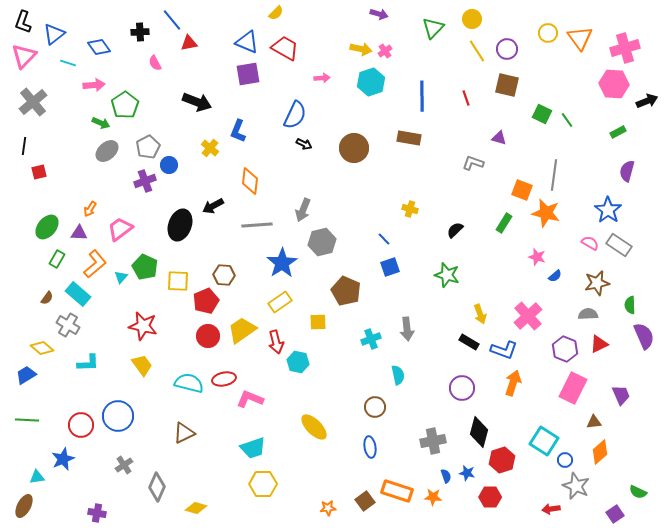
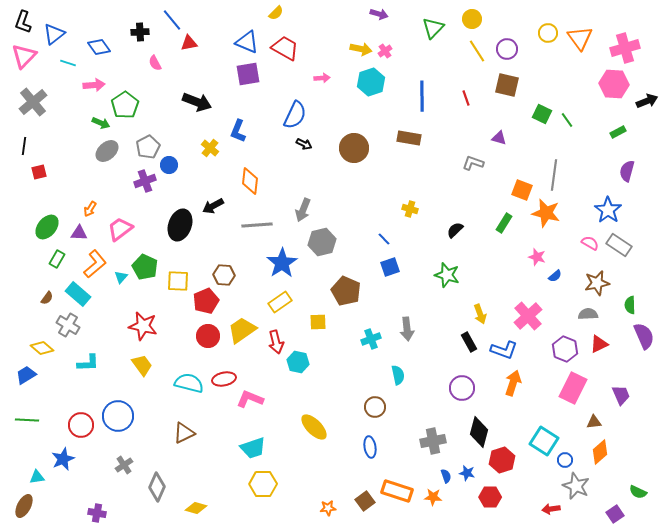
black rectangle at (469, 342): rotated 30 degrees clockwise
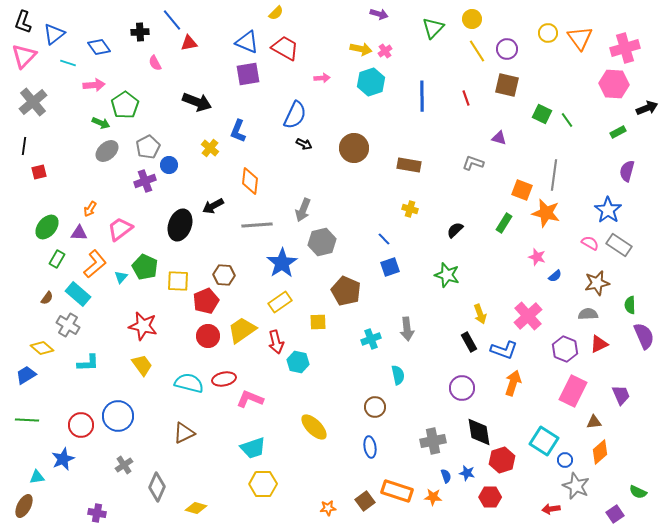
black arrow at (647, 101): moved 7 px down
brown rectangle at (409, 138): moved 27 px down
pink rectangle at (573, 388): moved 3 px down
black diamond at (479, 432): rotated 24 degrees counterclockwise
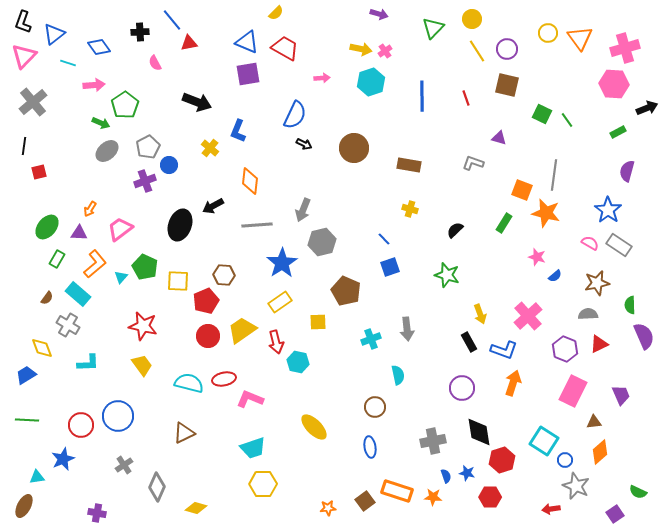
yellow diamond at (42, 348): rotated 30 degrees clockwise
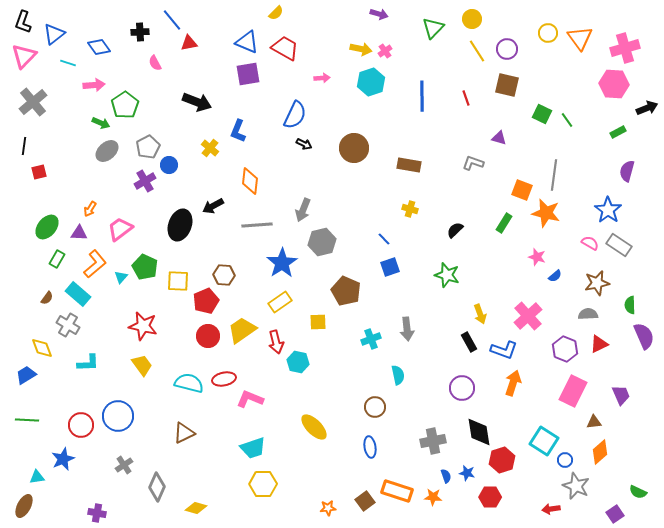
purple cross at (145, 181): rotated 10 degrees counterclockwise
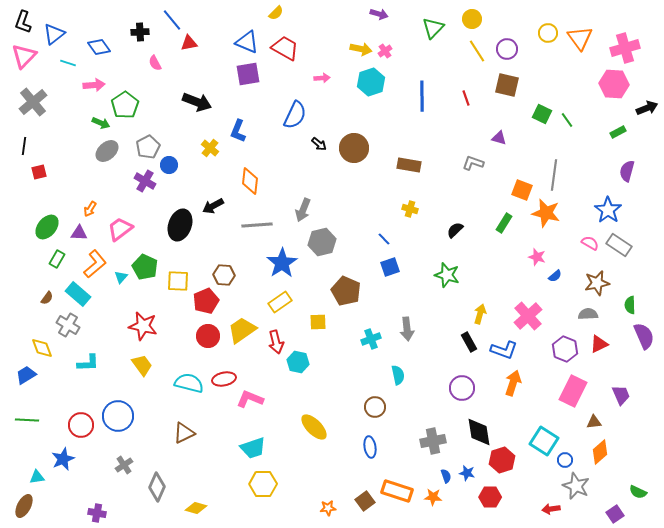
black arrow at (304, 144): moved 15 px right; rotated 14 degrees clockwise
purple cross at (145, 181): rotated 30 degrees counterclockwise
yellow arrow at (480, 314): rotated 144 degrees counterclockwise
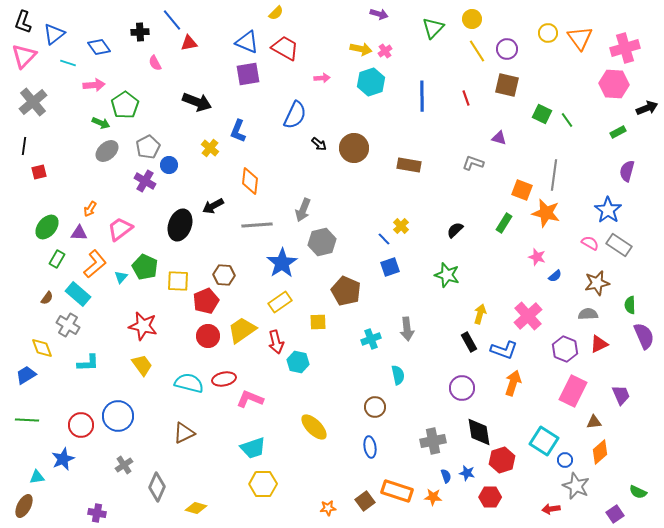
yellow cross at (410, 209): moved 9 px left, 17 px down; rotated 28 degrees clockwise
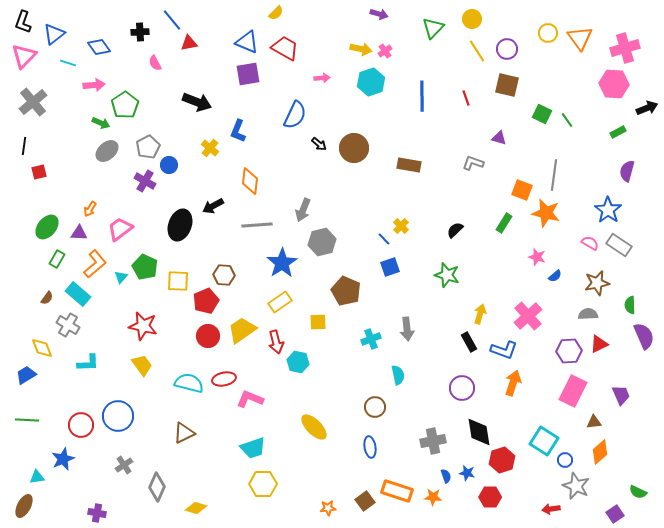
purple hexagon at (565, 349): moved 4 px right, 2 px down; rotated 25 degrees counterclockwise
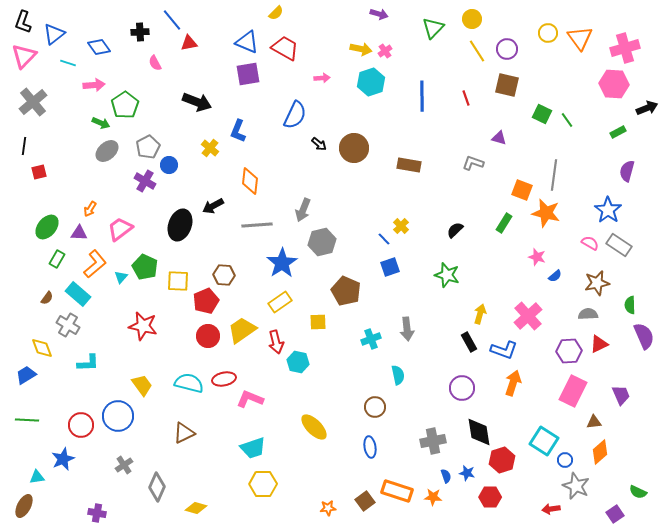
yellow trapezoid at (142, 365): moved 20 px down
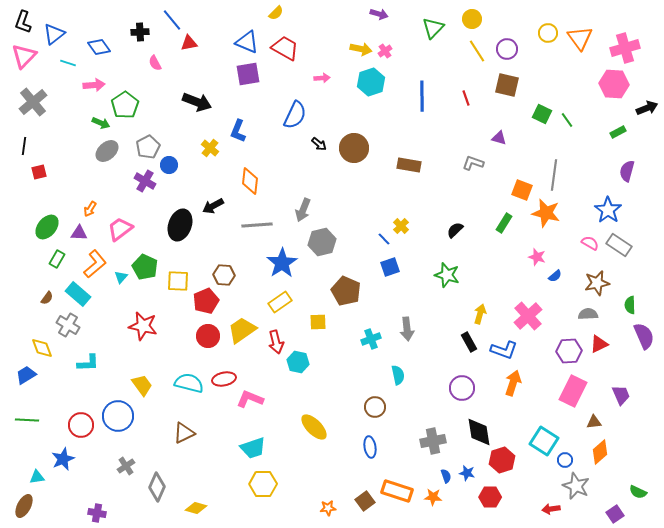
gray cross at (124, 465): moved 2 px right, 1 px down
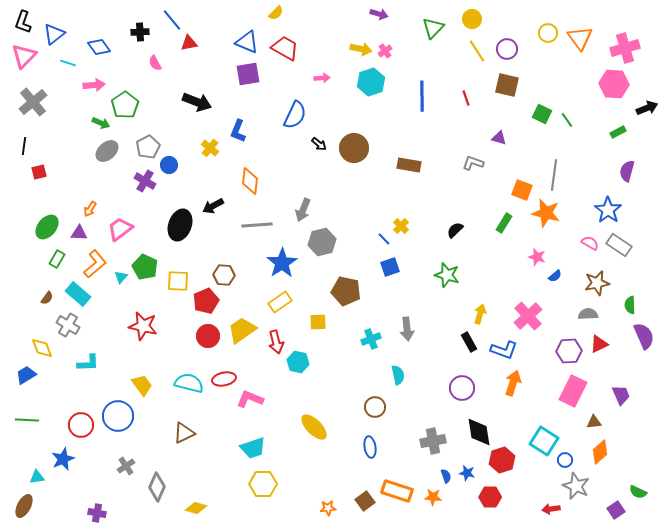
brown pentagon at (346, 291): rotated 12 degrees counterclockwise
purple square at (615, 514): moved 1 px right, 4 px up
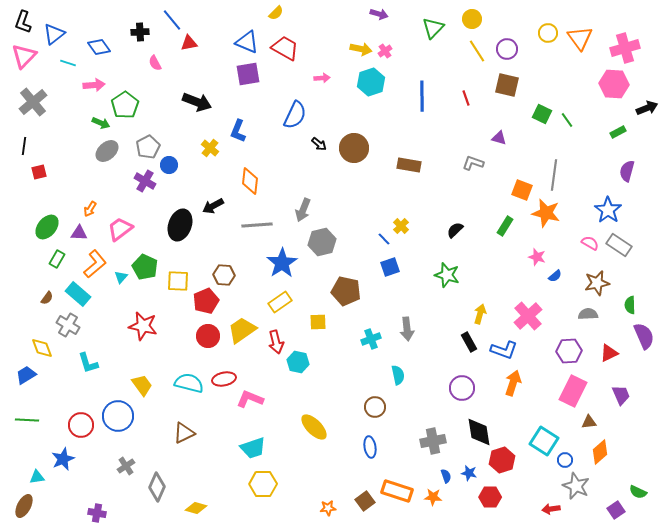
green rectangle at (504, 223): moved 1 px right, 3 px down
red triangle at (599, 344): moved 10 px right, 9 px down
cyan L-shape at (88, 363): rotated 75 degrees clockwise
brown triangle at (594, 422): moved 5 px left
blue star at (467, 473): moved 2 px right
